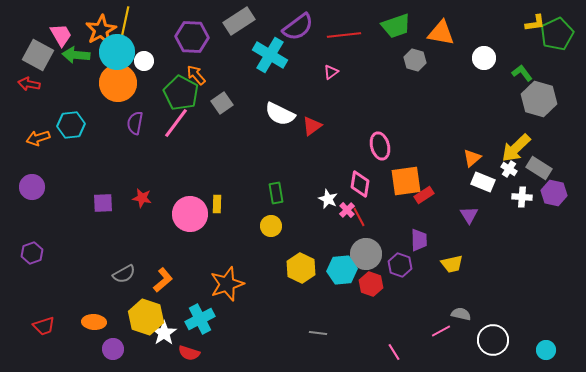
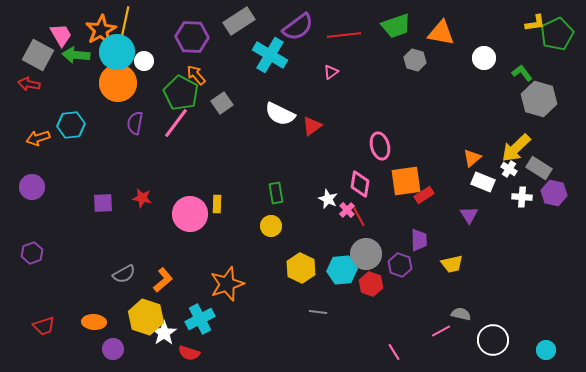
gray line at (318, 333): moved 21 px up
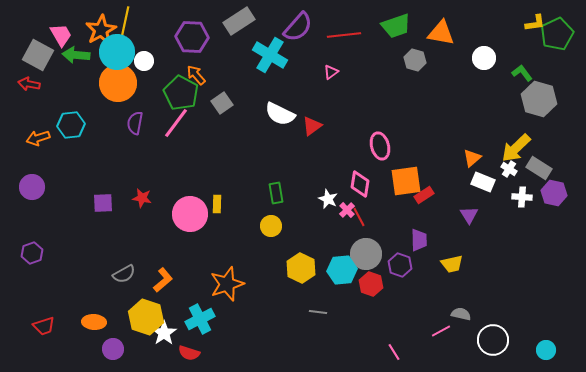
purple semicircle at (298, 27): rotated 12 degrees counterclockwise
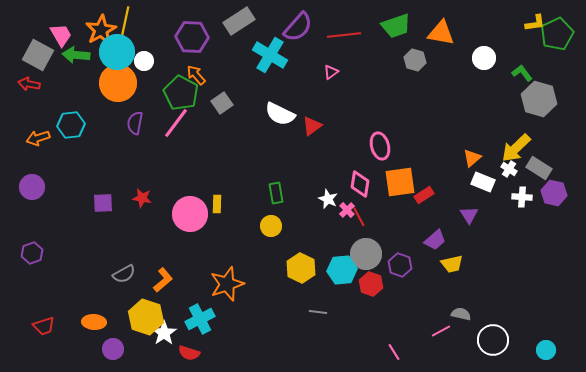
orange square at (406, 181): moved 6 px left, 1 px down
purple trapezoid at (419, 240): moved 16 px right; rotated 50 degrees clockwise
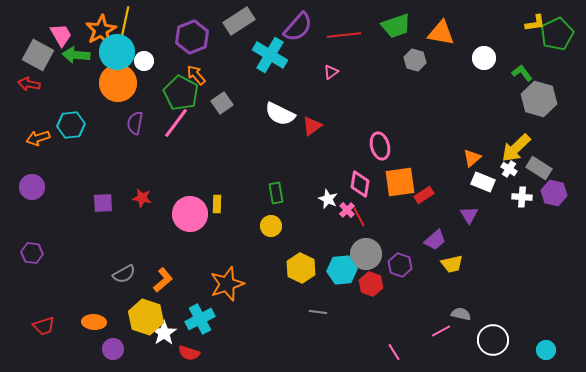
purple hexagon at (192, 37): rotated 24 degrees counterclockwise
purple hexagon at (32, 253): rotated 25 degrees clockwise
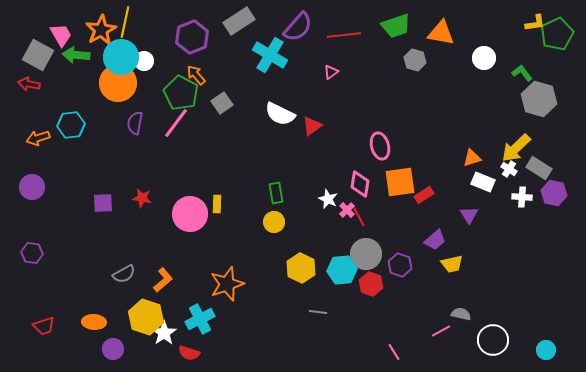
cyan circle at (117, 52): moved 4 px right, 5 px down
orange triangle at (472, 158): rotated 24 degrees clockwise
yellow circle at (271, 226): moved 3 px right, 4 px up
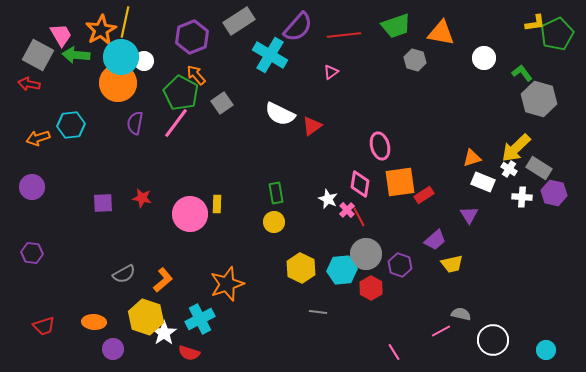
red hexagon at (371, 284): moved 4 px down; rotated 10 degrees clockwise
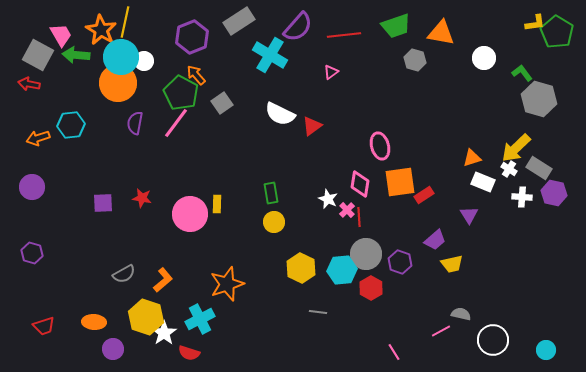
orange star at (101, 30): rotated 12 degrees counterclockwise
green pentagon at (557, 34): moved 2 px up; rotated 16 degrees counterclockwise
green rectangle at (276, 193): moved 5 px left
red line at (359, 217): rotated 24 degrees clockwise
purple hexagon at (32, 253): rotated 10 degrees clockwise
purple hexagon at (400, 265): moved 3 px up
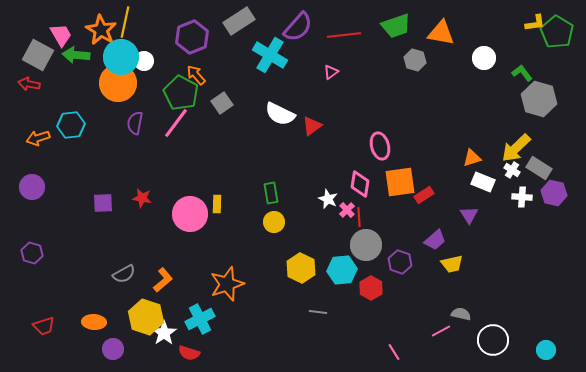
white cross at (509, 169): moved 3 px right, 1 px down
gray circle at (366, 254): moved 9 px up
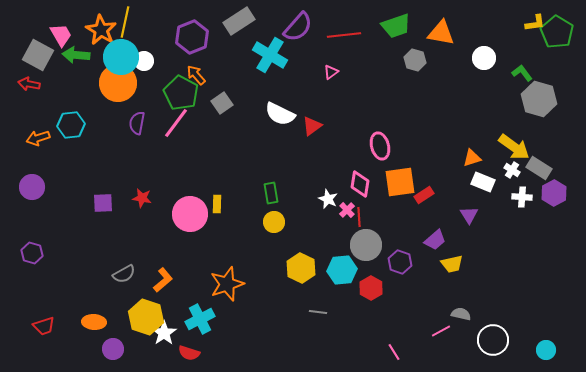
purple semicircle at (135, 123): moved 2 px right
yellow arrow at (516, 148): moved 2 px left, 1 px up; rotated 100 degrees counterclockwise
purple hexagon at (554, 193): rotated 20 degrees clockwise
